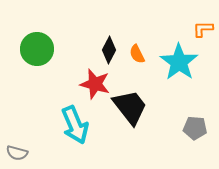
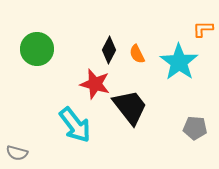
cyan arrow: rotated 15 degrees counterclockwise
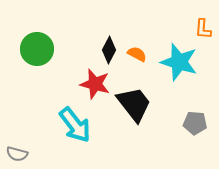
orange L-shape: rotated 85 degrees counterclockwise
orange semicircle: rotated 144 degrees clockwise
cyan star: rotated 18 degrees counterclockwise
black trapezoid: moved 4 px right, 3 px up
gray pentagon: moved 5 px up
gray semicircle: moved 1 px down
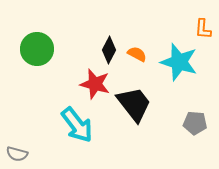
cyan arrow: moved 2 px right
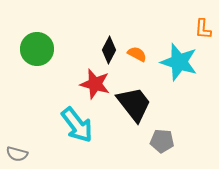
gray pentagon: moved 33 px left, 18 px down
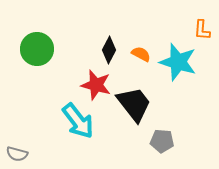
orange L-shape: moved 1 px left, 1 px down
orange semicircle: moved 4 px right
cyan star: moved 1 px left
red star: moved 1 px right, 1 px down
cyan arrow: moved 1 px right, 4 px up
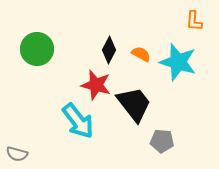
orange L-shape: moved 8 px left, 9 px up
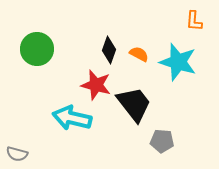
black diamond: rotated 8 degrees counterclockwise
orange semicircle: moved 2 px left
cyan arrow: moved 6 px left, 3 px up; rotated 141 degrees clockwise
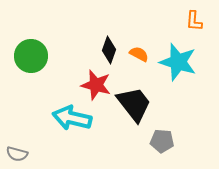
green circle: moved 6 px left, 7 px down
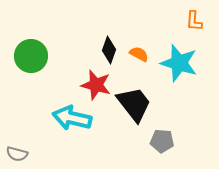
cyan star: moved 1 px right, 1 px down
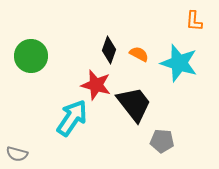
cyan arrow: rotated 111 degrees clockwise
